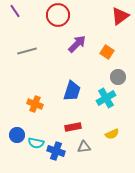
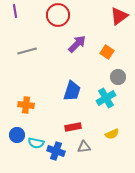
purple line: rotated 24 degrees clockwise
red triangle: moved 1 px left
orange cross: moved 9 px left, 1 px down; rotated 14 degrees counterclockwise
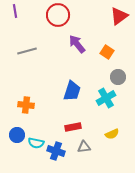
purple arrow: rotated 84 degrees counterclockwise
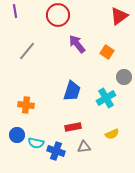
gray line: rotated 36 degrees counterclockwise
gray circle: moved 6 px right
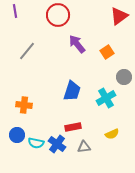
orange square: rotated 24 degrees clockwise
orange cross: moved 2 px left
blue cross: moved 1 px right, 7 px up; rotated 18 degrees clockwise
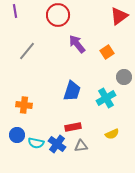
gray triangle: moved 3 px left, 1 px up
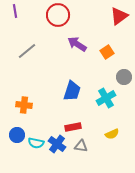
purple arrow: rotated 18 degrees counterclockwise
gray line: rotated 12 degrees clockwise
gray triangle: rotated 16 degrees clockwise
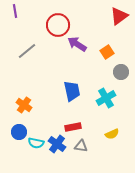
red circle: moved 10 px down
gray circle: moved 3 px left, 5 px up
blue trapezoid: rotated 30 degrees counterclockwise
orange cross: rotated 28 degrees clockwise
blue circle: moved 2 px right, 3 px up
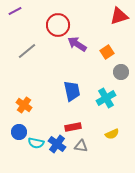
purple line: rotated 72 degrees clockwise
red triangle: rotated 18 degrees clockwise
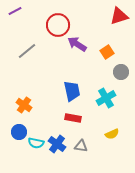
red rectangle: moved 9 px up; rotated 21 degrees clockwise
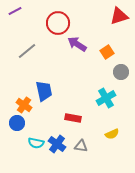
red circle: moved 2 px up
blue trapezoid: moved 28 px left
blue circle: moved 2 px left, 9 px up
